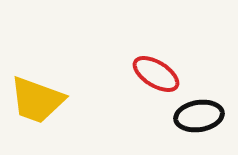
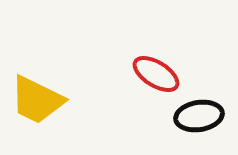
yellow trapezoid: rotated 6 degrees clockwise
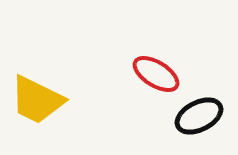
black ellipse: rotated 18 degrees counterclockwise
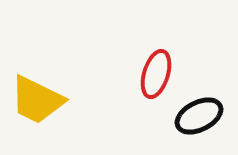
red ellipse: rotated 75 degrees clockwise
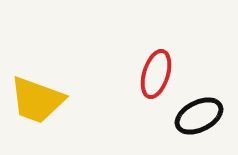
yellow trapezoid: rotated 6 degrees counterclockwise
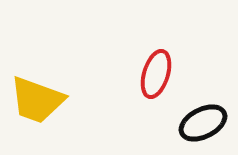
black ellipse: moved 4 px right, 7 px down
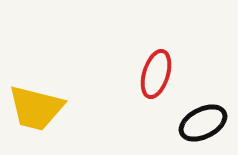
yellow trapezoid: moved 1 px left, 8 px down; rotated 6 degrees counterclockwise
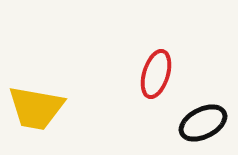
yellow trapezoid: rotated 4 degrees counterclockwise
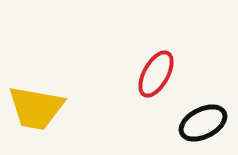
red ellipse: rotated 12 degrees clockwise
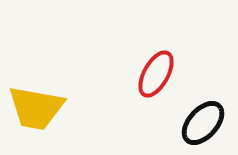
black ellipse: rotated 21 degrees counterclockwise
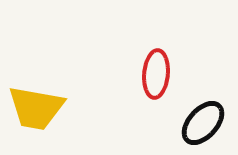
red ellipse: rotated 24 degrees counterclockwise
